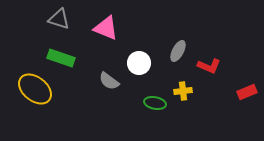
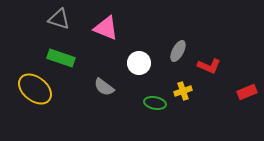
gray semicircle: moved 5 px left, 6 px down
yellow cross: rotated 12 degrees counterclockwise
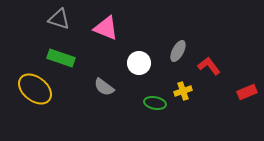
red L-shape: rotated 150 degrees counterclockwise
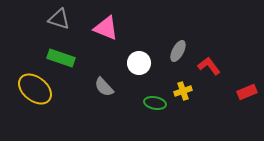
gray semicircle: rotated 10 degrees clockwise
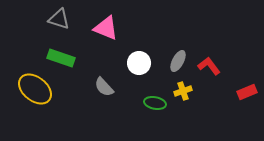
gray ellipse: moved 10 px down
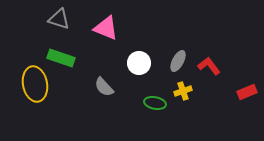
yellow ellipse: moved 5 px up; rotated 40 degrees clockwise
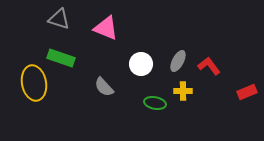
white circle: moved 2 px right, 1 px down
yellow ellipse: moved 1 px left, 1 px up
yellow cross: rotated 18 degrees clockwise
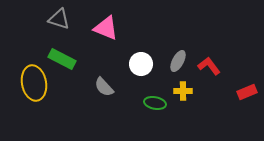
green rectangle: moved 1 px right, 1 px down; rotated 8 degrees clockwise
